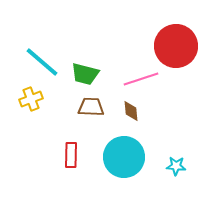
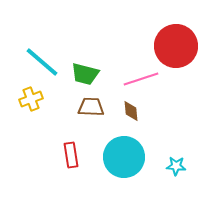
red rectangle: rotated 10 degrees counterclockwise
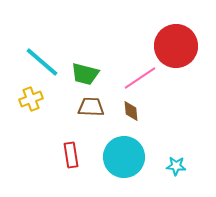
pink line: moved 1 px left, 1 px up; rotated 16 degrees counterclockwise
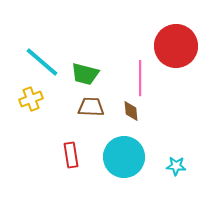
pink line: rotated 56 degrees counterclockwise
